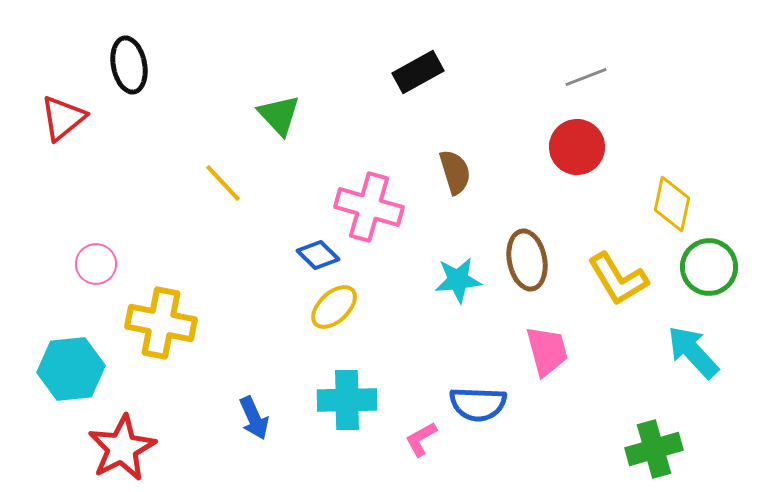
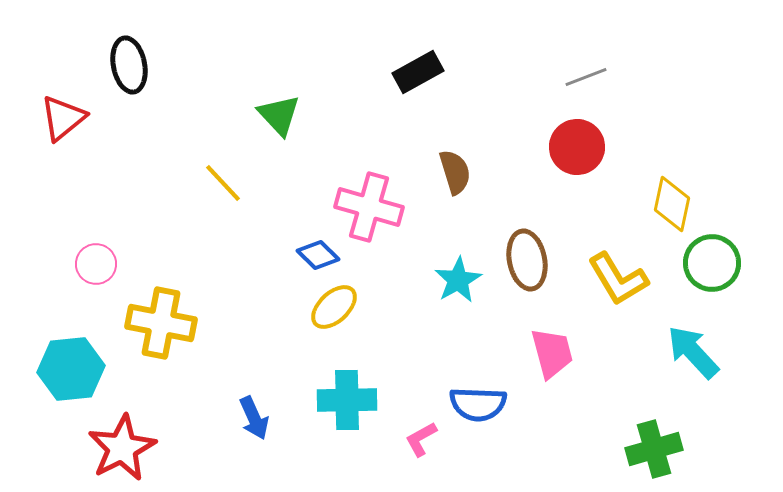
green circle: moved 3 px right, 4 px up
cyan star: rotated 24 degrees counterclockwise
pink trapezoid: moved 5 px right, 2 px down
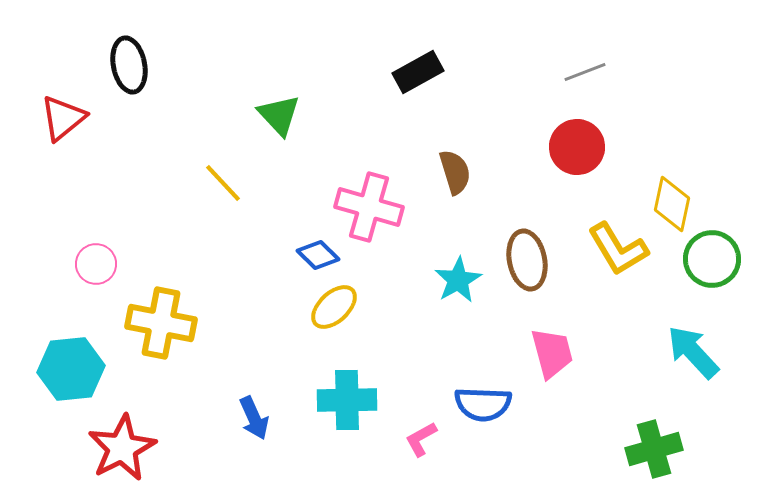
gray line: moved 1 px left, 5 px up
green circle: moved 4 px up
yellow L-shape: moved 30 px up
blue semicircle: moved 5 px right
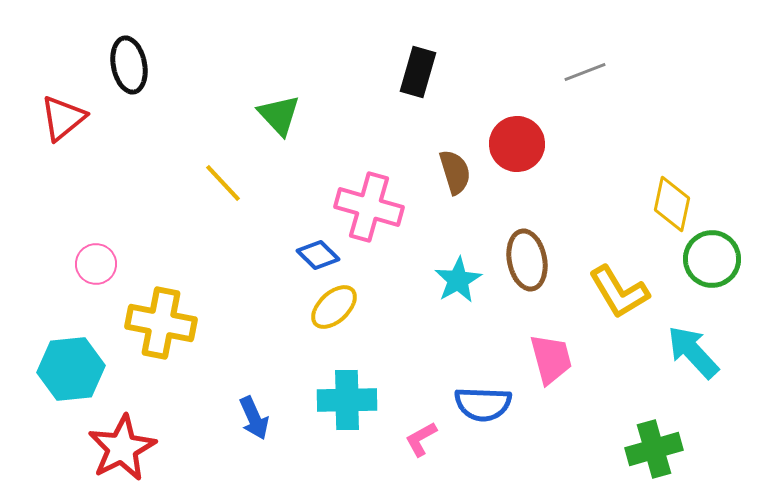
black rectangle: rotated 45 degrees counterclockwise
red circle: moved 60 px left, 3 px up
yellow L-shape: moved 1 px right, 43 px down
pink trapezoid: moved 1 px left, 6 px down
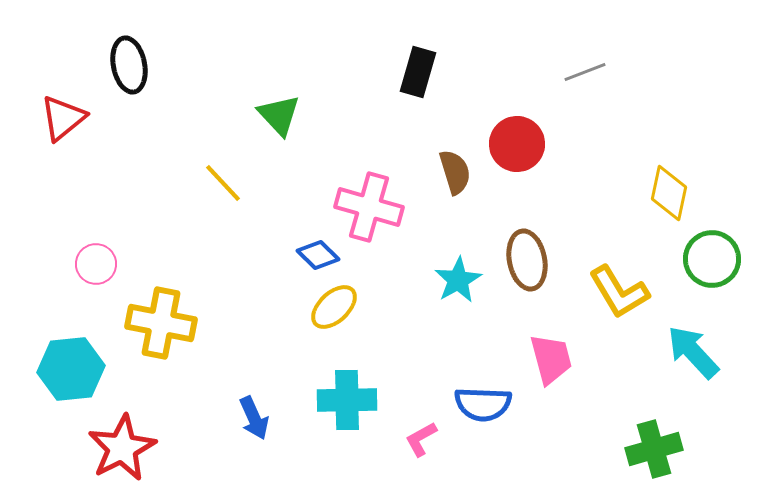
yellow diamond: moved 3 px left, 11 px up
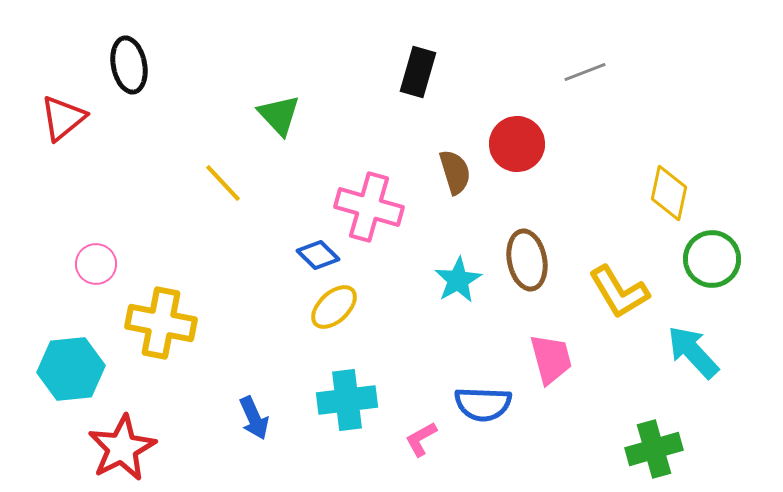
cyan cross: rotated 6 degrees counterclockwise
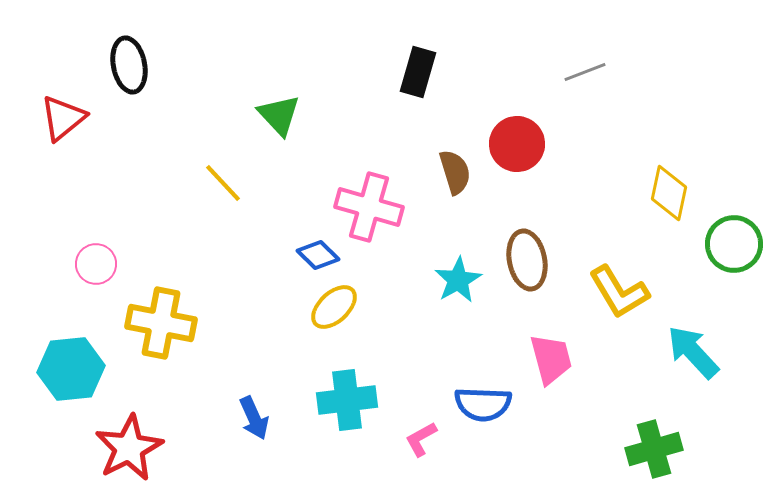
green circle: moved 22 px right, 15 px up
red star: moved 7 px right
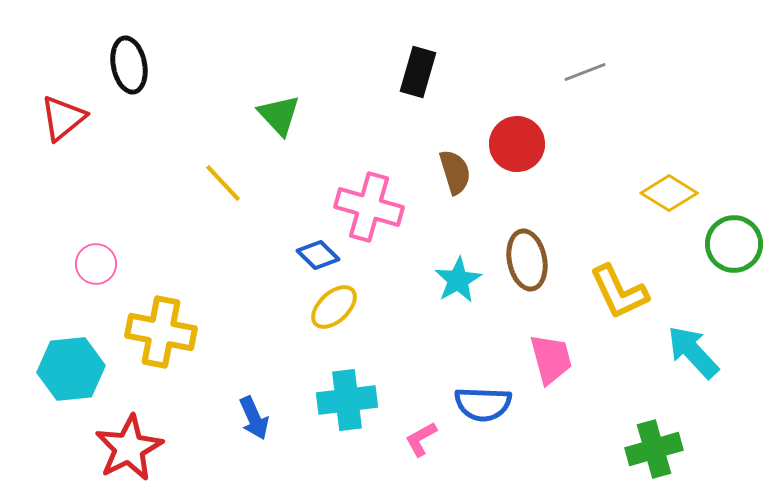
yellow diamond: rotated 70 degrees counterclockwise
yellow L-shape: rotated 6 degrees clockwise
yellow cross: moved 9 px down
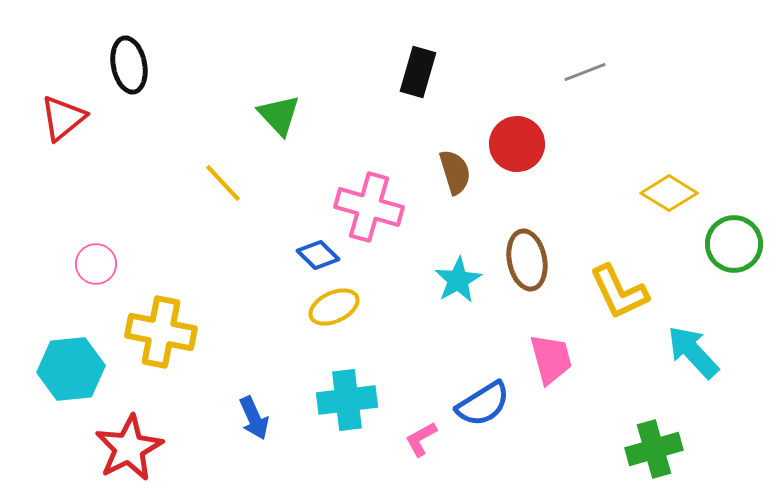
yellow ellipse: rotated 18 degrees clockwise
blue semicircle: rotated 34 degrees counterclockwise
